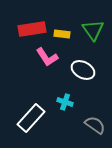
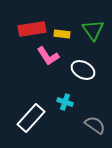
pink L-shape: moved 1 px right, 1 px up
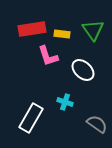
pink L-shape: rotated 15 degrees clockwise
white ellipse: rotated 15 degrees clockwise
white rectangle: rotated 12 degrees counterclockwise
gray semicircle: moved 2 px right, 1 px up
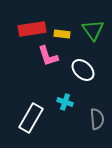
gray semicircle: moved 5 px up; rotated 50 degrees clockwise
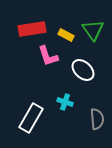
yellow rectangle: moved 4 px right, 1 px down; rotated 21 degrees clockwise
